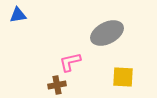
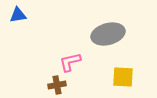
gray ellipse: moved 1 px right, 1 px down; rotated 12 degrees clockwise
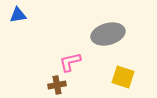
yellow square: rotated 15 degrees clockwise
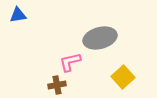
gray ellipse: moved 8 px left, 4 px down
yellow square: rotated 30 degrees clockwise
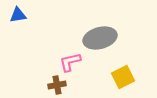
yellow square: rotated 15 degrees clockwise
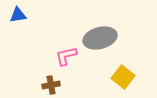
pink L-shape: moved 4 px left, 6 px up
yellow square: rotated 25 degrees counterclockwise
brown cross: moved 6 px left
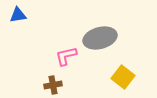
brown cross: moved 2 px right
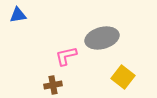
gray ellipse: moved 2 px right
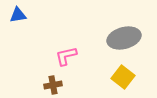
gray ellipse: moved 22 px right
